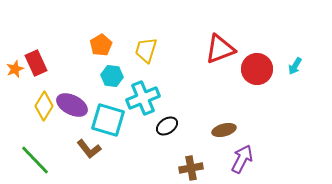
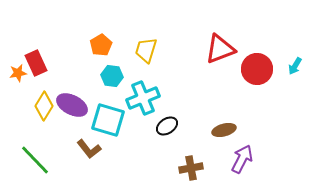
orange star: moved 3 px right, 4 px down; rotated 12 degrees clockwise
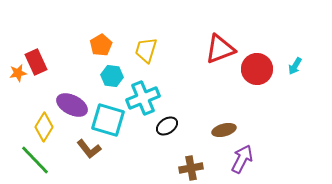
red rectangle: moved 1 px up
yellow diamond: moved 21 px down
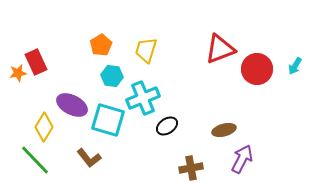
brown L-shape: moved 9 px down
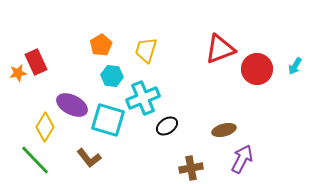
yellow diamond: moved 1 px right
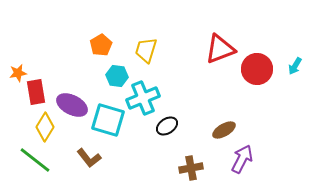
red rectangle: moved 30 px down; rotated 15 degrees clockwise
cyan hexagon: moved 5 px right
brown ellipse: rotated 15 degrees counterclockwise
green line: rotated 8 degrees counterclockwise
